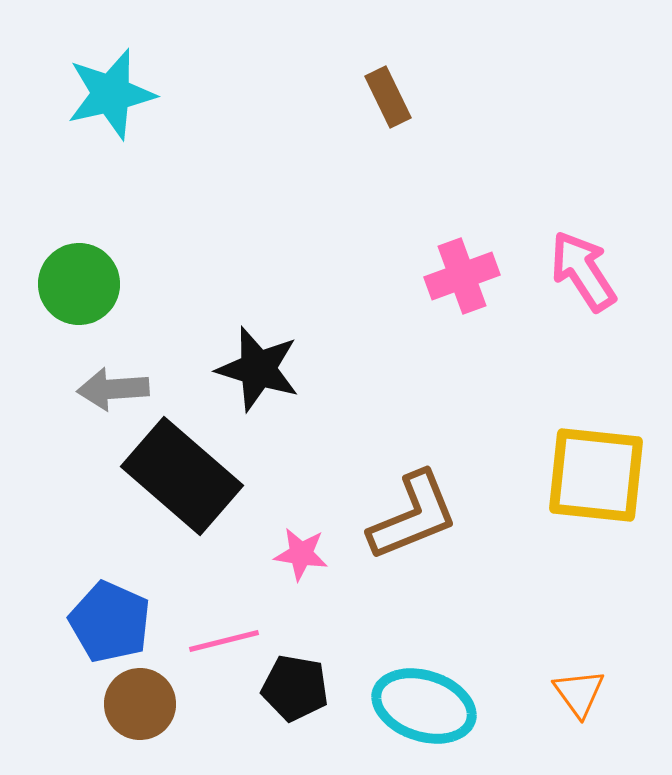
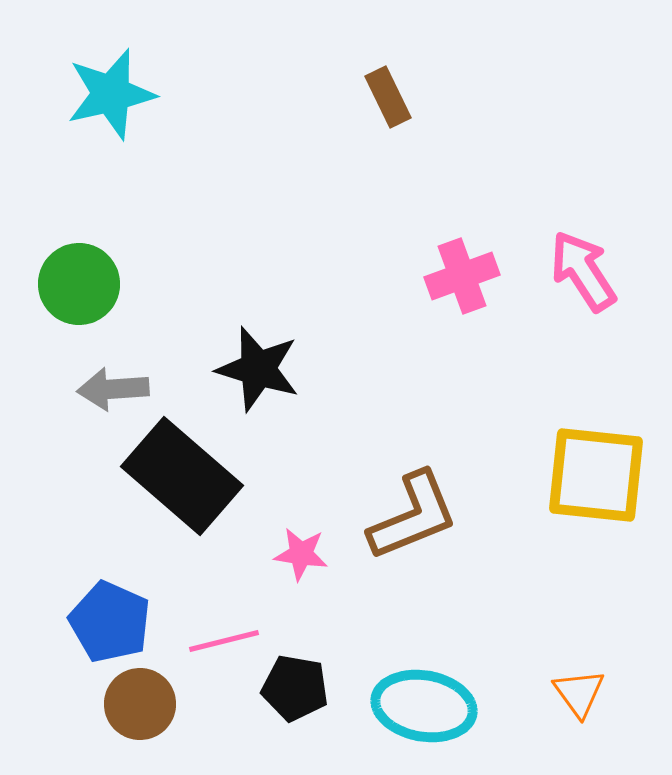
cyan ellipse: rotated 8 degrees counterclockwise
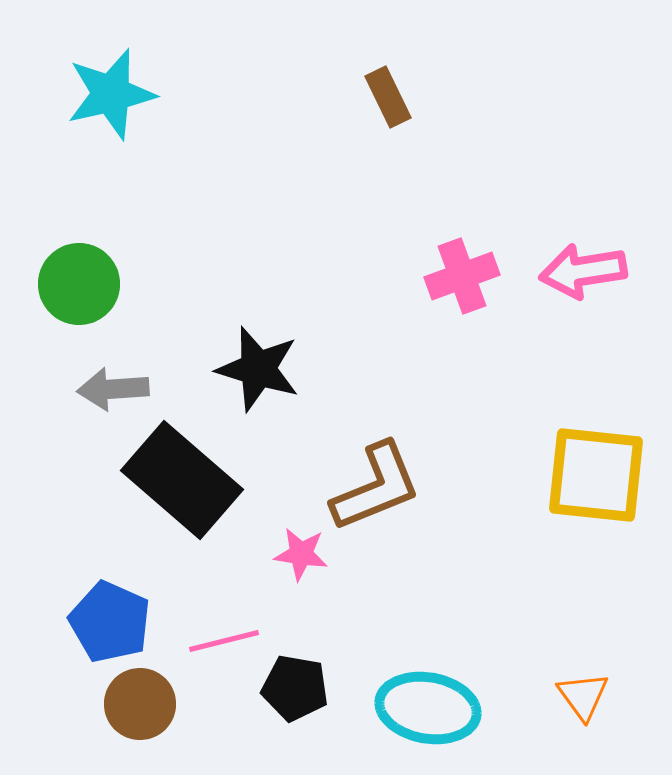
pink arrow: rotated 66 degrees counterclockwise
black rectangle: moved 4 px down
brown L-shape: moved 37 px left, 29 px up
orange triangle: moved 4 px right, 3 px down
cyan ellipse: moved 4 px right, 2 px down
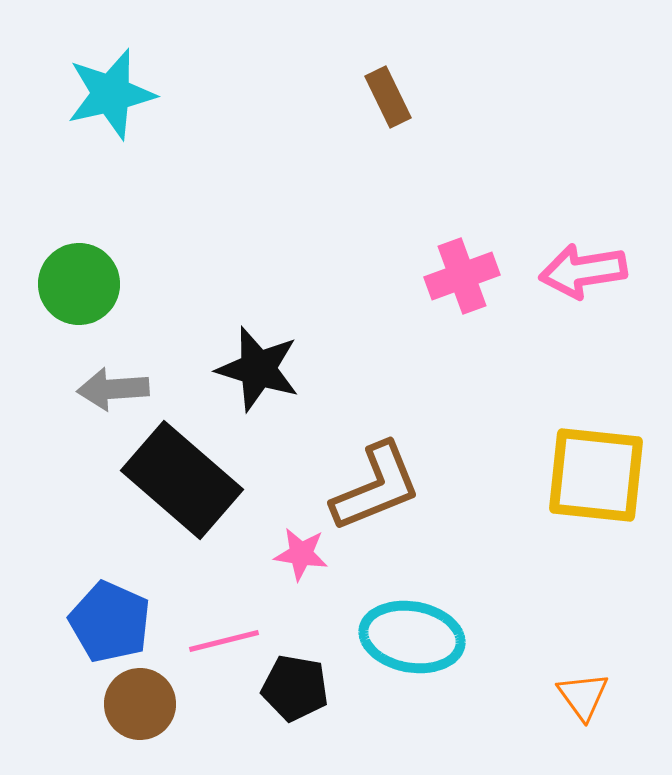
cyan ellipse: moved 16 px left, 71 px up
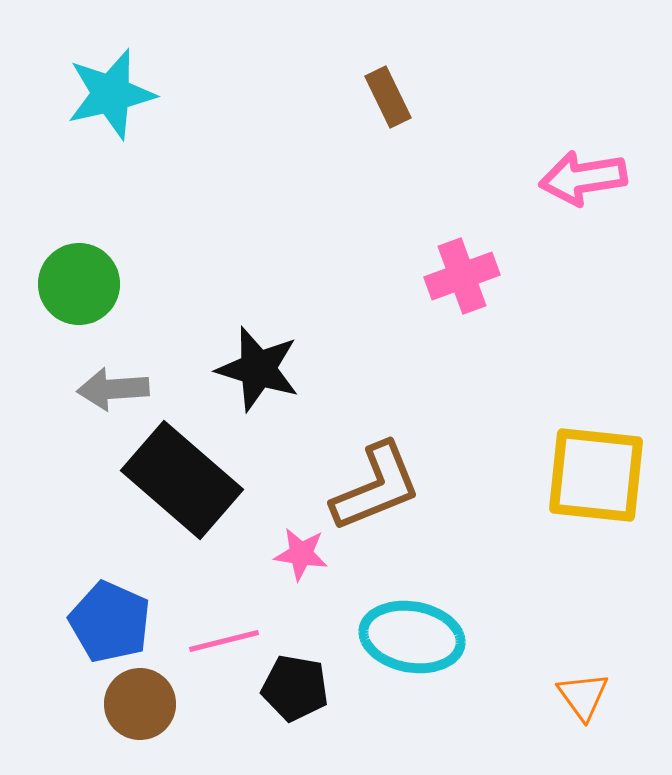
pink arrow: moved 93 px up
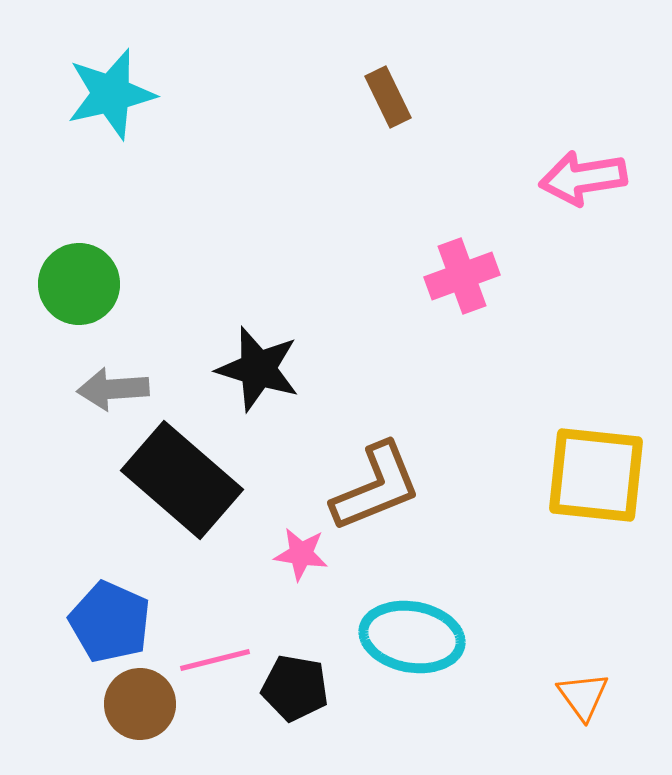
pink line: moved 9 px left, 19 px down
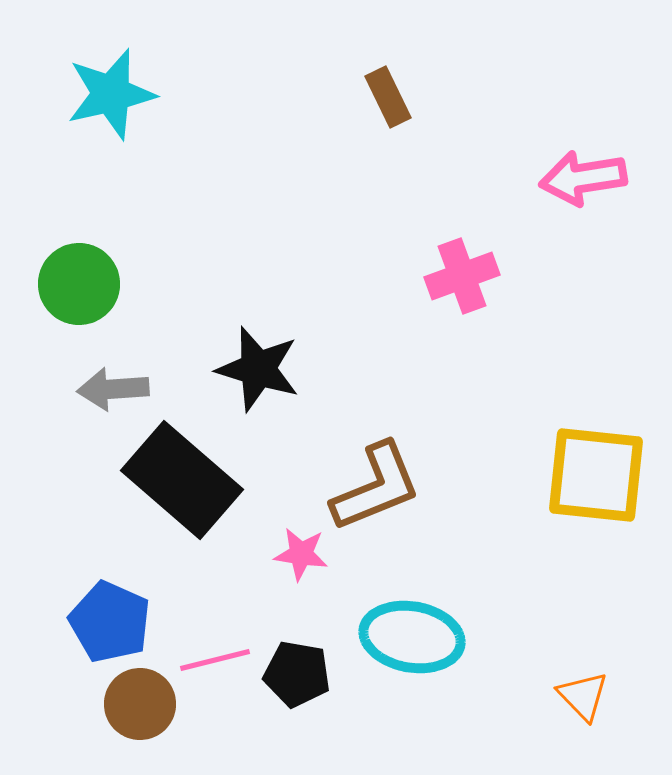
black pentagon: moved 2 px right, 14 px up
orange triangle: rotated 8 degrees counterclockwise
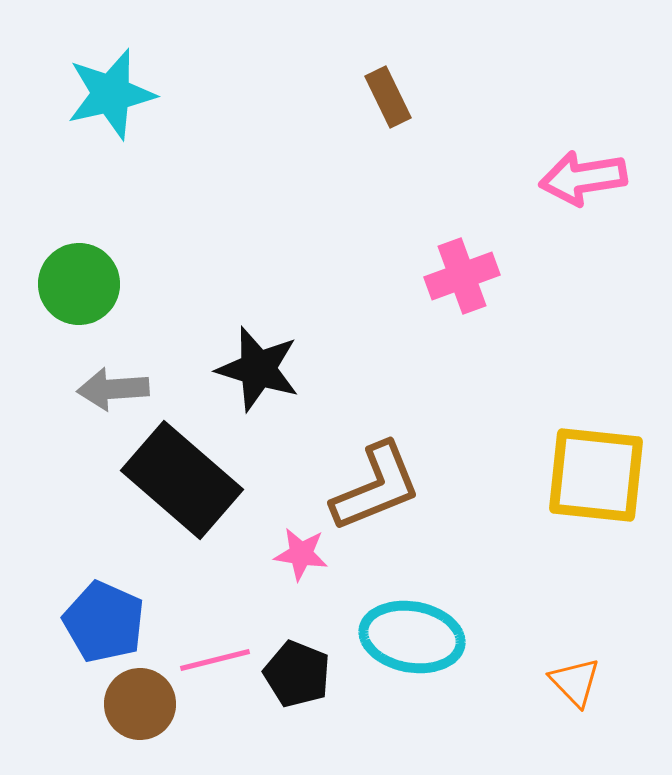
blue pentagon: moved 6 px left
black pentagon: rotated 12 degrees clockwise
orange triangle: moved 8 px left, 14 px up
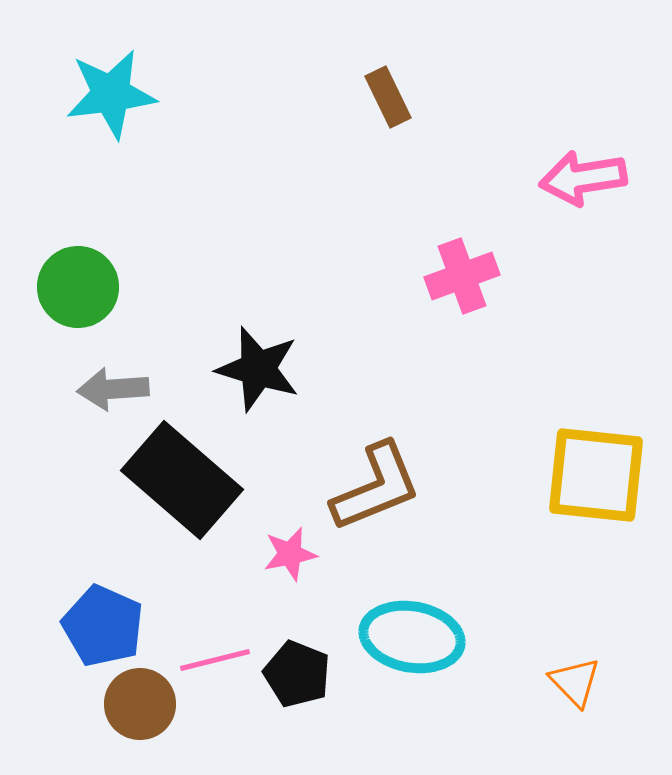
cyan star: rotated 6 degrees clockwise
green circle: moved 1 px left, 3 px down
pink star: moved 11 px left; rotated 20 degrees counterclockwise
blue pentagon: moved 1 px left, 4 px down
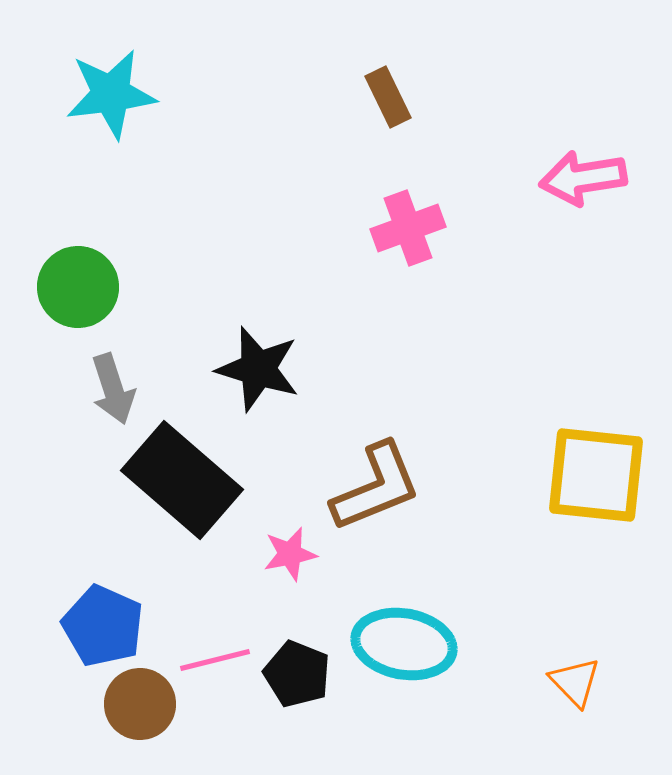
pink cross: moved 54 px left, 48 px up
gray arrow: rotated 104 degrees counterclockwise
cyan ellipse: moved 8 px left, 7 px down
